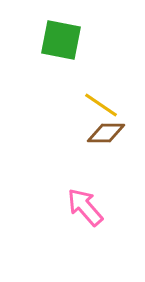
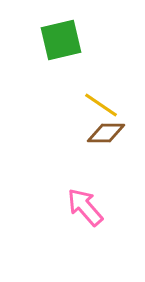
green square: rotated 24 degrees counterclockwise
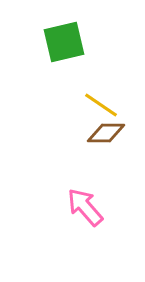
green square: moved 3 px right, 2 px down
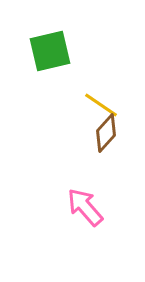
green square: moved 14 px left, 9 px down
brown diamond: rotated 48 degrees counterclockwise
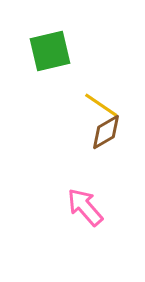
brown diamond: moved 1 px up; rotated 18 degrees clockwise
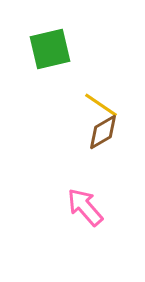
green square: moved 2 px up
brown diamond: moved 3 px left
